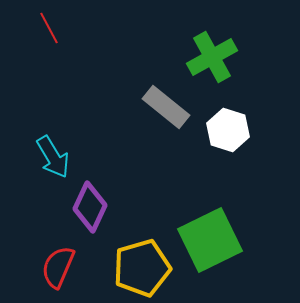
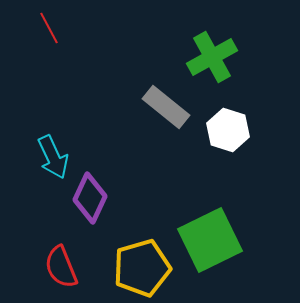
cyan arrow: rotated 6 degrees clockwise
purple diamond: moved 9 px up
red semicircle: moved 3 px right; rotated 45 degrees counterclockwise
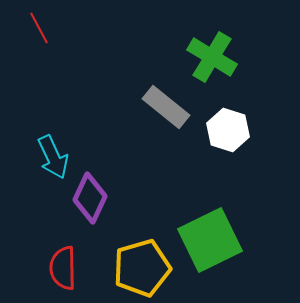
red line: moved 10 px left
green cross: rotated 30 degrees counterclockwise
red semicircle: moved 2 px right, 1 px down; rotated 21 degrees clockwise
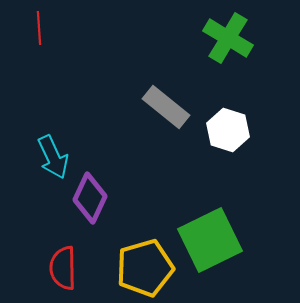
red line: rotated 24 degrees clockwise
green cross: moved 16 px right, 19 px up
yellow pentagon: moved 3 px right
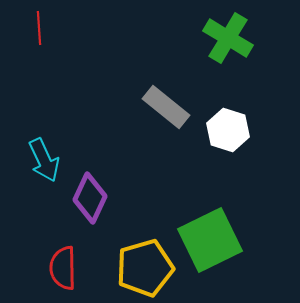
cyan arrow: moved 9 px left, 3 px down
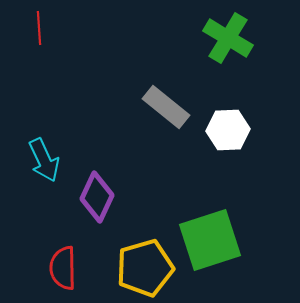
white hexagon: rotated 21 degrees counterclockwise
purple diamond: moved 7 px right, 1 px up
green square: rotated 8 degrees clockwise
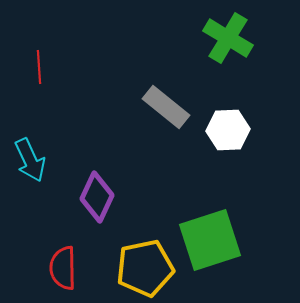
red line: moved 39 px down
cyan arrow: moved 14 px left
yellow pentagon: rotated 4 degrees clockwise
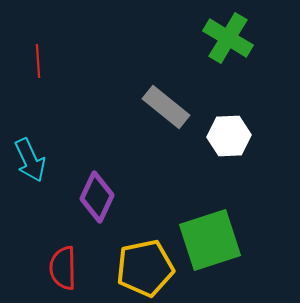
red line: moved 1 px left, 6 px up
white hexagon: moved 1 px right, 6 px down
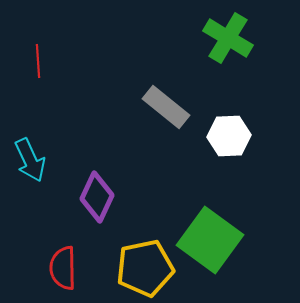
green square: rotated 36 degrees counterclockwise
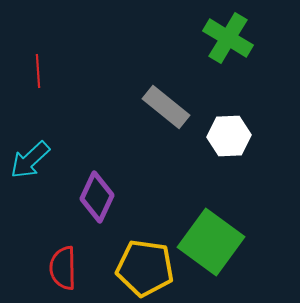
red line: moved 10 px down
cyan arrow: rotated 72 degrees clockwise
green square: moved 1 px right, 2 px down
yellow pentagon: rotated 20 degrees clockwise
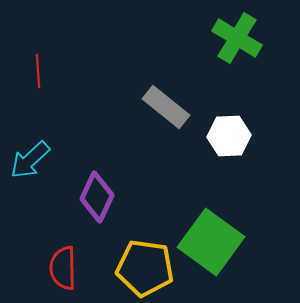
green cross: moved 9 px right
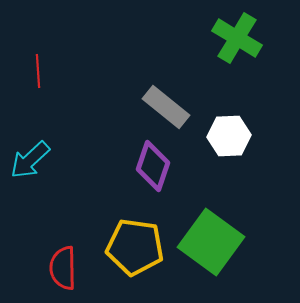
purple diamond: moved 56 px right, 31 px up; rotated 6 degrees counterclockwise
yellow pentagon: moved 10 px left, 21 px up
